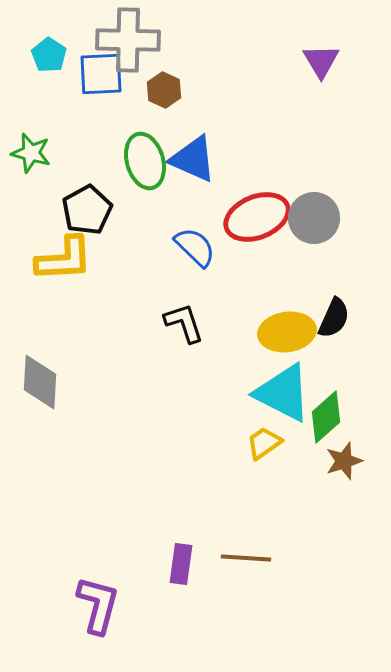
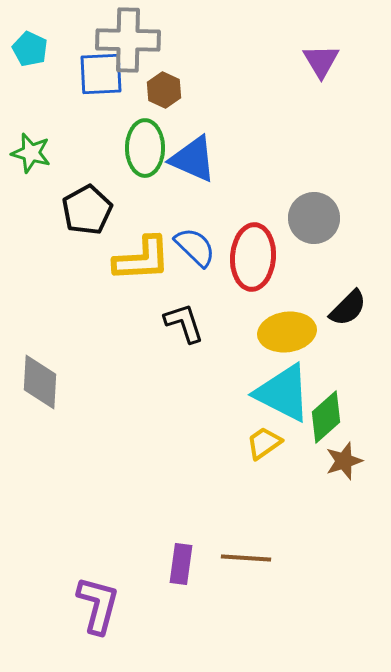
cyan pentagon: moved 19 px left, 6 px up; rotated 8 degrees counterclockwise
green ellipse: moved 13 px up; rotated 16 degrees clockwise
red ellipse: moved 4 px left, 40 px down; rotated 64 degrees counterclockwise
yellow L-shape: moved 78 px right
black semicircle: moved 14 px right, 10 px up; rotated 21 degrees clockwise
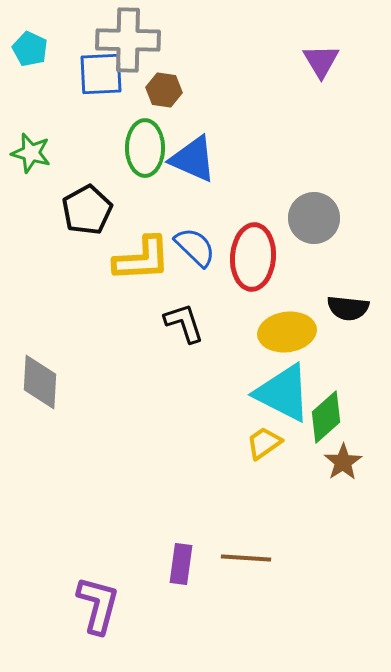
brown hexagon: rotated 16 degrees counterclockwise
black semicircle: rotated 51 degrees clockwise
brown star: moved 1 px left, 1 px down; rotated 15 degrees counterclockwise
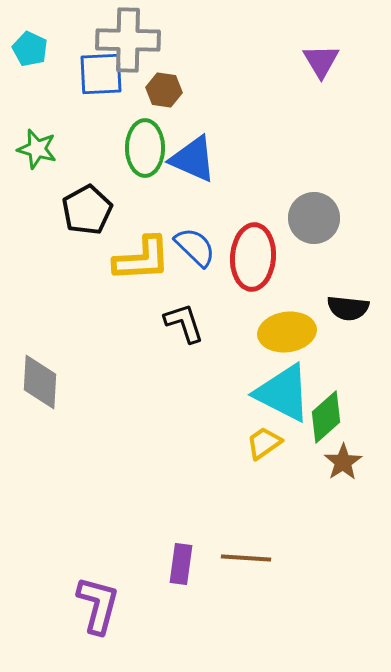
green star: moved 6 px right, 4 px up
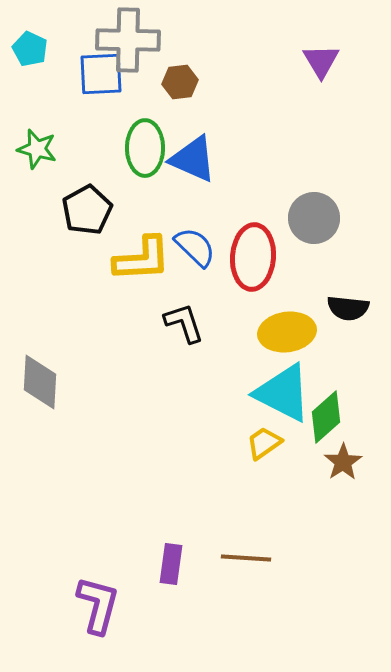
brown hexagon: moved 16 px right, 8 px up; rotated 16 degrees counterclockwise
purple rectangle: moved 10 px left
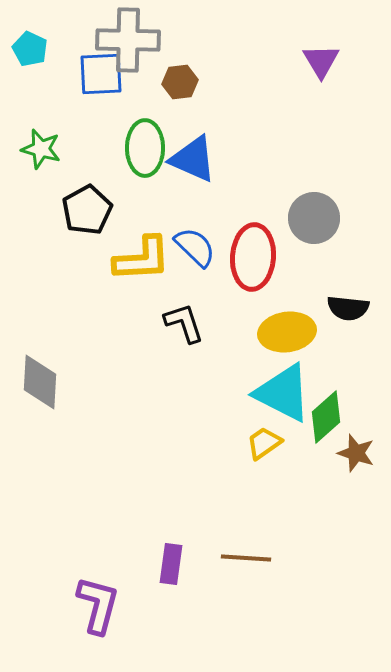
green star: moved 4 px right
brown star: moved 13 px right, 9 px up; rotated 21 degrees counterclockwise
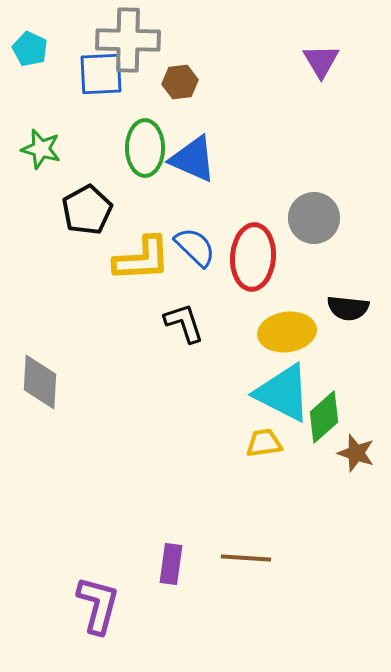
green diamond: moved 2 px left
yellow trapezoid: rotated 27 degrees clockwise
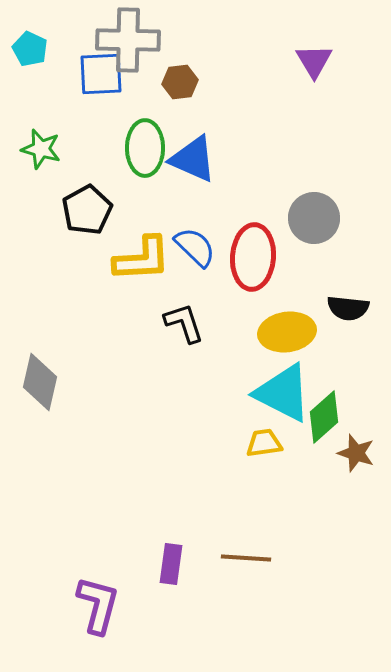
purple triangle: moved 7 px left
gray diamond: rotated 10 degrees clockwise
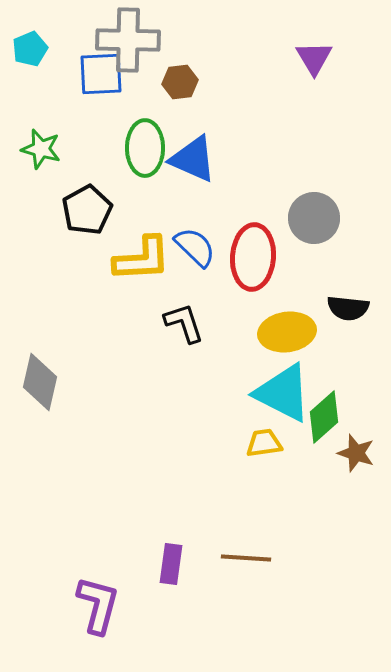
cyan pentagon: rotated 24 degrees clockwise
purple triangle: moved 3 px up
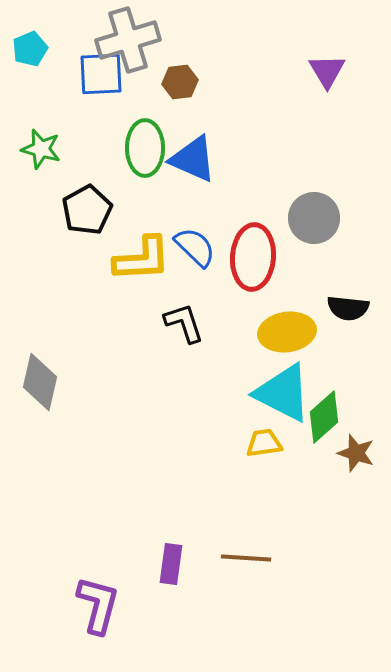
gray cross: rotated 18 degrees counterclockwise
purple triangle: moved 13 px right, 13 px down
